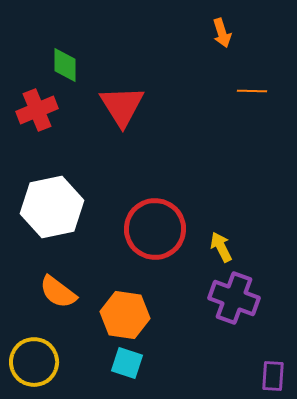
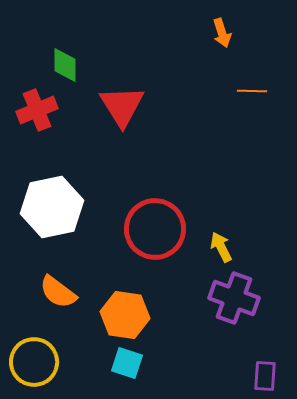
purple rectangle: moved 8 px left
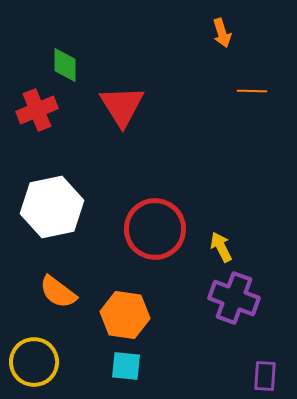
cyan square: moved 1 px left, 3 px down; rotated 12 degrees counterclockwise
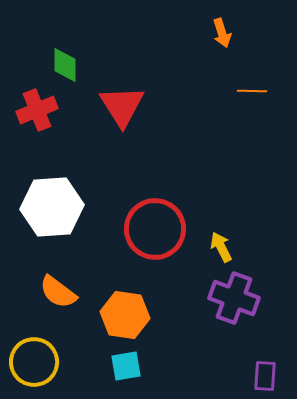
white hexagon: rotated 8 degrees clockwise
cyan square: rotated 16 degrees counterclockwise
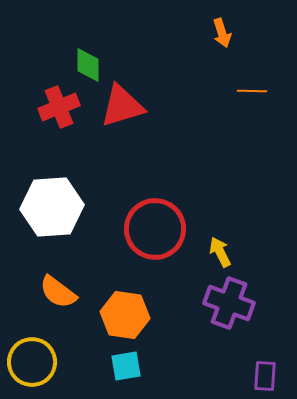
green diamond: moved 23 px right
red triangle: rotated 45 degrees clockwise
red cross: moved 22 px right, 3 px up
yellow arrow: moved 1 px left, 5 px down
purple cross: moved 5 px left, 5 px down
yellow circle: moved 2 px left
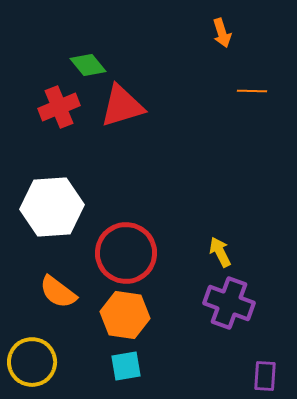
green diamond: rotated 39 degrees counterclockwise
red circle: moved 29 px left, 24 px down
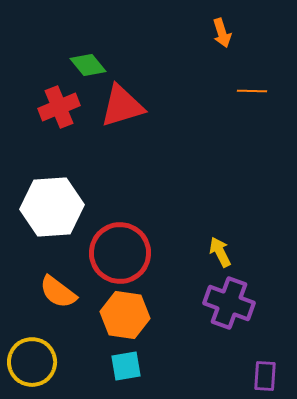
red circle: moved 6 px left
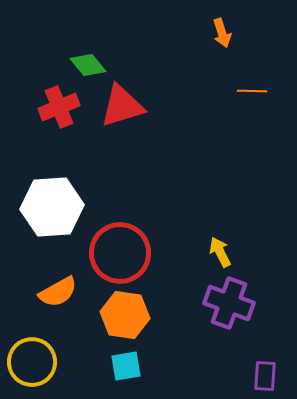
orange semicircle: rotated 66 degrees counterclockwise
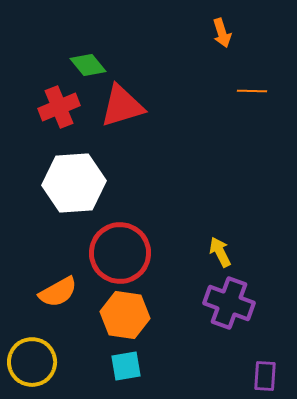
white hexagon: moved 22 px right, 24 px up
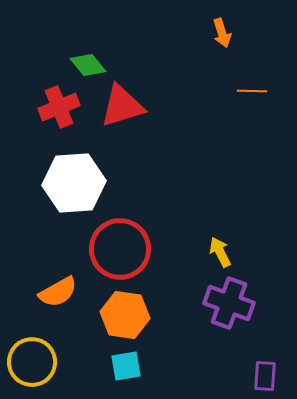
red circle: moved 4 px up
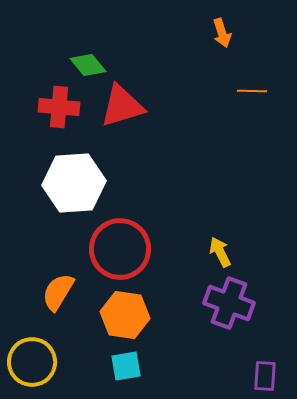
red cross: rotated 27 degrees clockwise
orange semicircle: rotated 150 degrees clockwise
